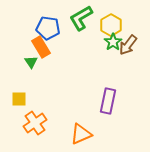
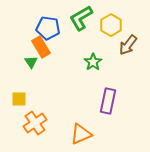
green star: moved 20 px left, 20 px down
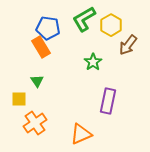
green L-shape: moved 3 px right, 1 px down
green triangle: moved 6 px right, 19 px down
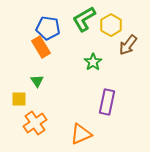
purple rectangle: moved 1 px left, 1 px down
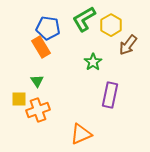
purple rectangle: moved 3 px right, 7 px up
orange cross: moved 3 px right, 13 px up; rotated 15 degrees clockwise
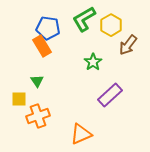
orange rectangle: moved 1 px right, 1 px up
purple rectangle: rotated 35 degrees clockwise
orange cross: moved 6 px down
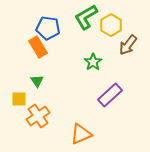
green L-shape: moved 2 px right, 2 px up
orange rectangle: moved 4 px left, 1 px down
orange cross: rotated 15 degrees counterclockwise
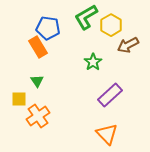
brown arrow: rotated 25 degrees clockwise
orange triangle: moved 26 px right; rotated 50 degrees counterclockwise
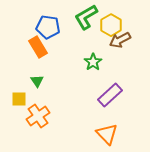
blue pentagon: moved 1 px up
brown arrow: moved 8 px left, 5 px up
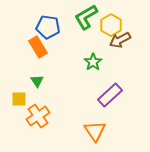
orange triangle: moved 12 px left, 3 px up; rotated 10 degrees clockwise
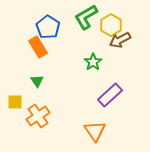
blue pentagon: rotated 25 degrees clockwise
yellow square: moved 4 px left, 3 px down
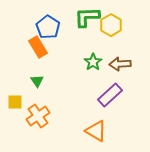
green L-shape: moved 1 px right; rotated 28 degrees clockwise
brown arrow: moved 24 px down; rotated 25 degrees clockwise
orange triangle: moved 1 px right; rotated 25 degrees counterclockwise
